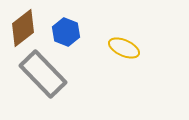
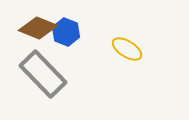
brown diamond: moved 15 px right; rotated 60 degrees clockwise
yellow ellipse: moved 3 px right, 1 px down; rotated 8 degrees clockwise
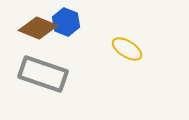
blue hexagon: moved 10 px up
gray rectangle: rotated 27 degrees counterclockwise
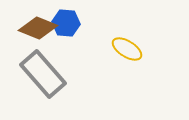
blue hexagon: moved 1 px down; rotated 16 degrees counterclockwise
gray rectangle: rotated 30 degrees clockwise
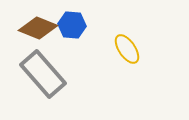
blue hexagon: moved 6 px right, 2 px down
yellow ellipse: rotated 24 degrees clockwise
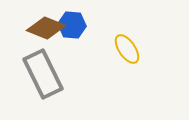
brown diamond: moved 8 px right
gray rectangle: rotated 15 degrees clockwise
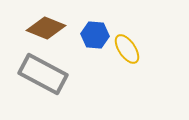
blue hexagon: moved 23 px right, 10 px down
gray rectangle: rotated 36 degrees counterclockwise
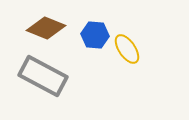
gray rectangle: moved 2 px down
